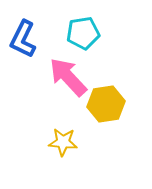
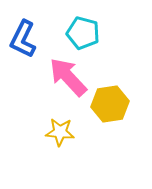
cyan pentagon: rotated 24 degrees clockwise
yellow hexagon: moved 4 px right
yellow star: moved 3 px left, 10 px up
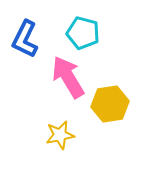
blue L-shape: moved 2 px right
pink arrow: rotated 12 degrees clockwise
yellow star: moved 3 px down; rotated 16 degrees counterclockwise
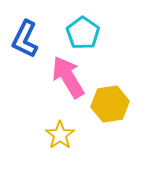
cyan pentagon: rotated 20 degrees clockwise
yellow star: rotated 24 degrees counterclockwise
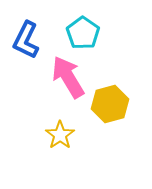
blue L-shape: moved 1 px right, 1 px down
yellow hexagon: rotated 6 degrees counterclockwise
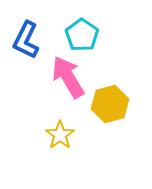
cyan pentagon: moved 1 px left, 2 px down
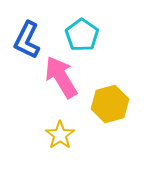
blue L-shape: moved 1 px right
pink arrow: moved 7 px left
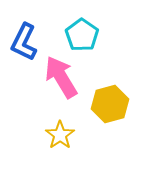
blue L-shape: moved 3 px left, 2 px down
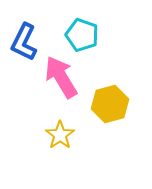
cyan pentagon: rotated 16 degrees counterclockwise
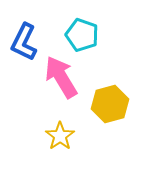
yellow star: moved 1 px down
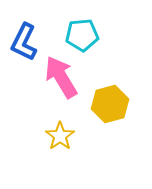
cyan pentagon: rotated 24 degrees counterclockwise
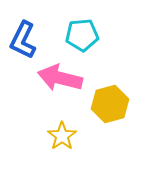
blue L-shape: moved 1 px left, 2 px up
pink arrow: moved 1 px left, 1 px down; rotated 45 degrees counterclockwise
yellow star: moved 2 px right
